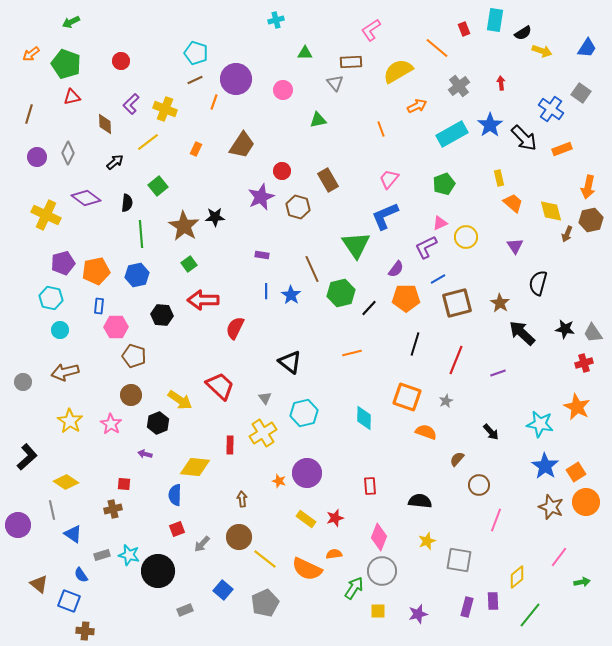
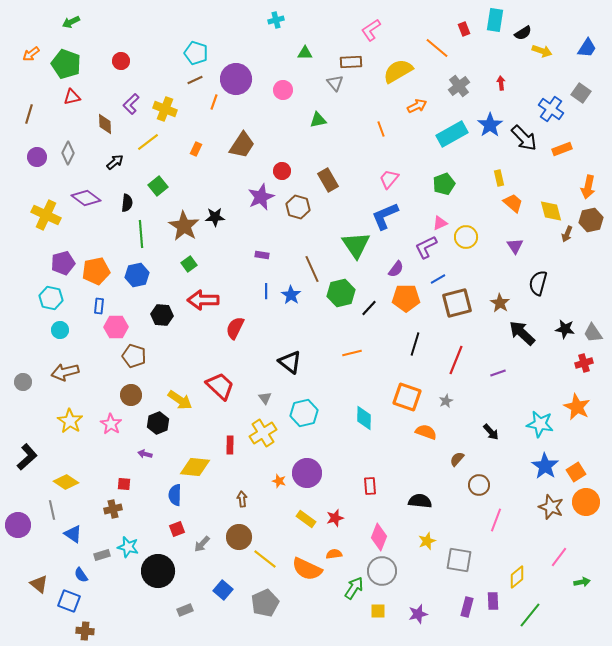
cyan star at (129, 555): moved 1 px left, 8 px up
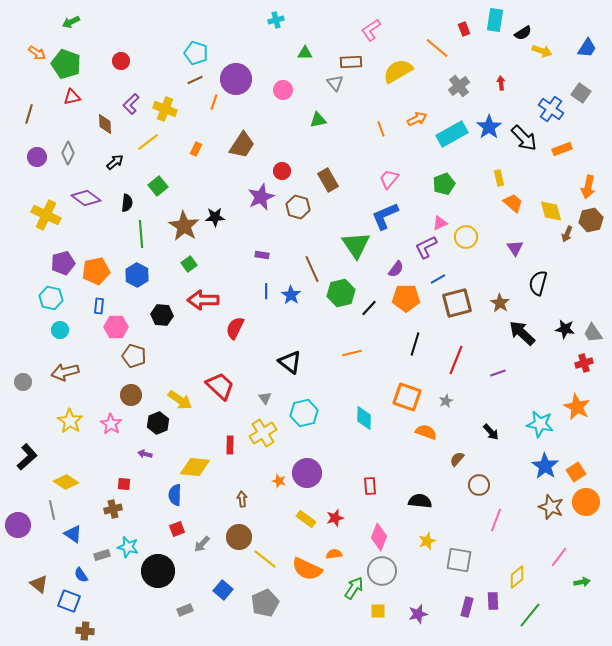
orange arrow at (31, 54): moved 6 px right, 1 px up; rotated 108 degrees counterclockwise
orange arrow at (417, 106): moved 13 px down
blue star at (490, 125): moved 1 px left, 2 px down
purple triangle at (515, 246): moved 2 px down
blue hexagon at (137, 275): rotated 20 degrees counterclockwise
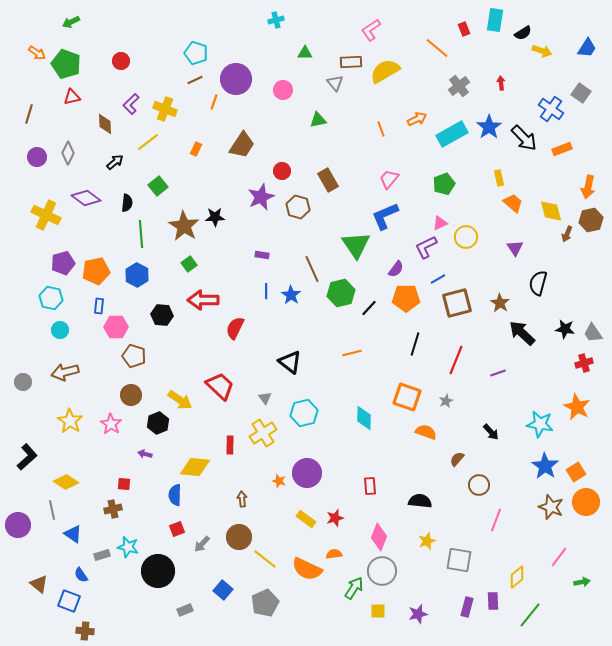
yellow semicircle at (398, 71): moved 13 px left
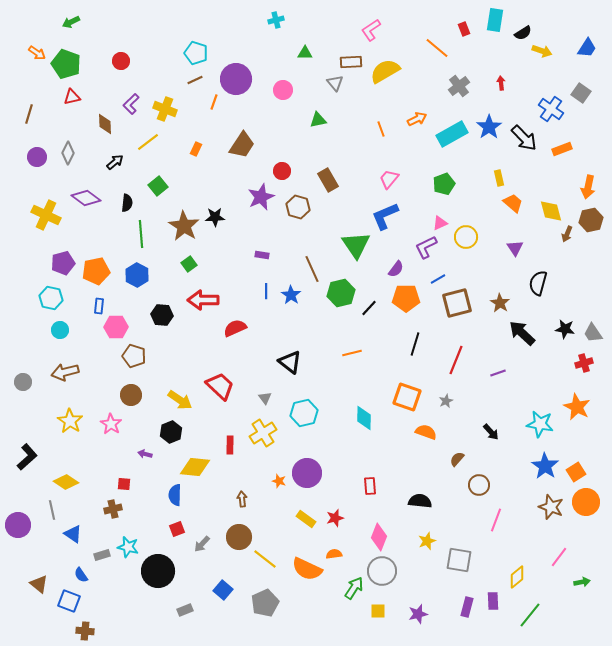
red semicircle at (235, 328): rotated 40 degrees clockwise
black hexagon at (158, 423): moved 13 px right, 9 px down
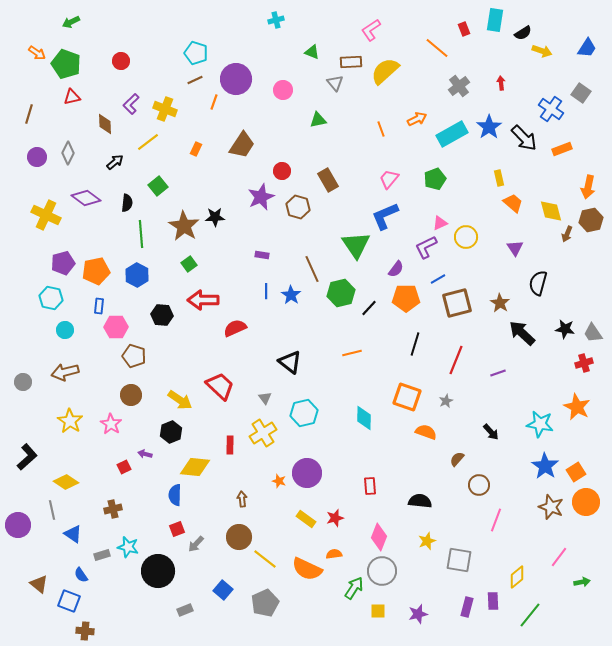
green triangle at (305, 53): moved 7 px right, 1 px up; rotated 21 degrees clockwise
yellow semicircle at (385, 71): rotated 12 degrees counterclockwise
green pentagon at (444, 184): moved 9 px left, 5 px up
cyan circle at (60, 330): moved 5 px right
red square at (124, 484): moved 17 px up; rotated 32 degrees counterclockwise
gray arrow at (202, 544): moved 6 px left
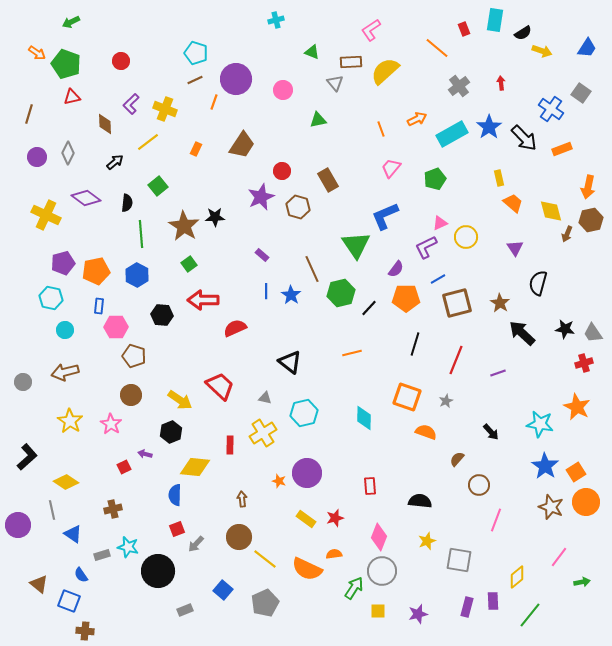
pink trapezoid at (389, 179): moved 2 px right, 11 px up
purple rectangle at (262, 255): rotated 32 degrees clockwise
gray triangle at (265, 398): rotated 40 degrees counterclockwise
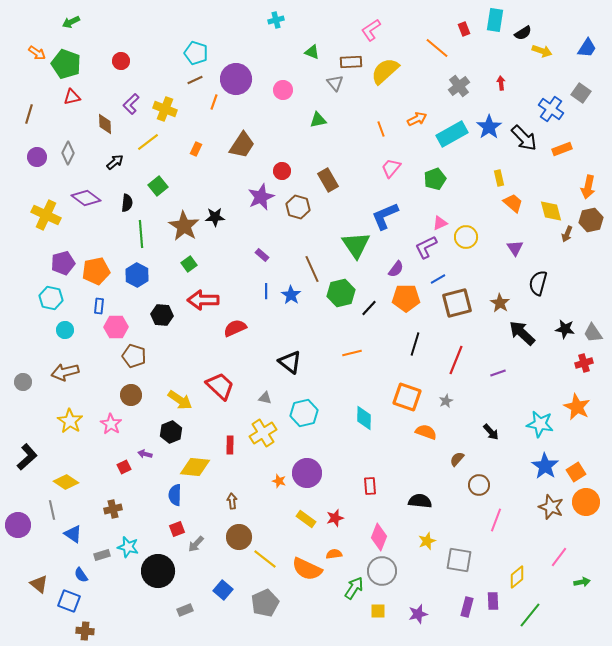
brown arrow at (242, 499): moved 10 px left, 2 px down
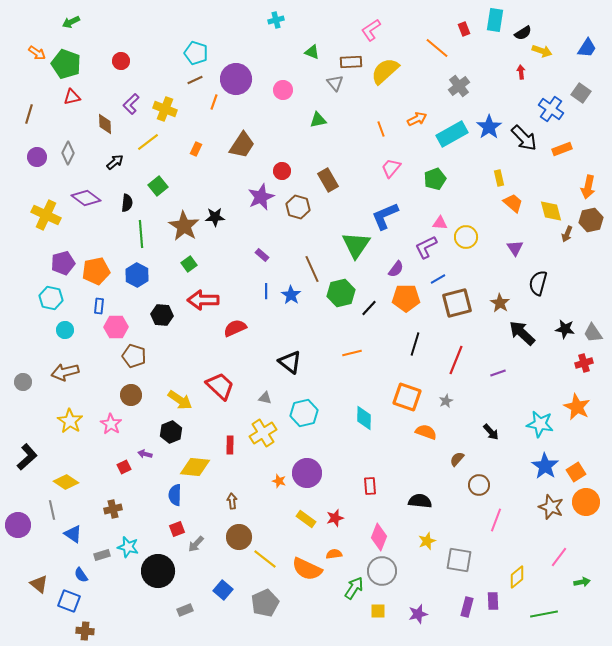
red arrow at (501, 83): moved 20 px right, 11 px up
pink triangle at (440, 223): rotated 28 degrees clockwise
green triangle at (356, 245): rotated 8 degrees clockwise
green line at (530, 615): moved 14 px right, 1 px up; rotated 40 degrees clockwise
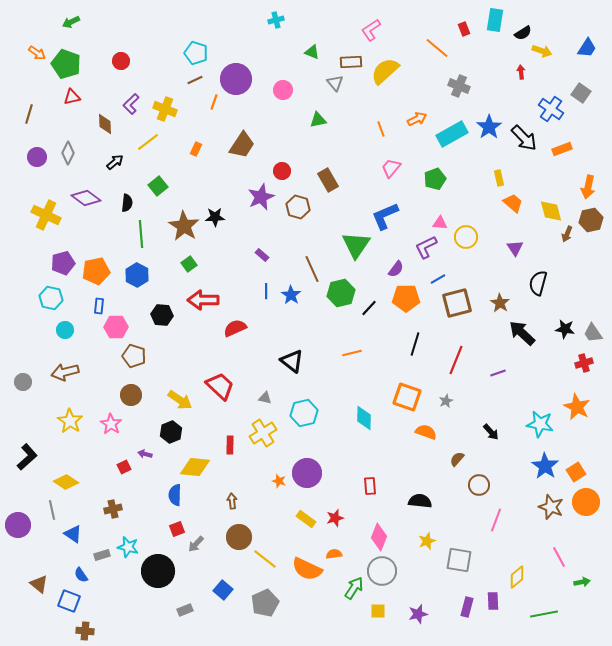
gray cross at (459, 86): rotated 30 degrees counterclockwise
black triangle at (290, 362): moved 2 px right, 1 px up
pink line at (559, 557): rotated 65 degrees counterclockwise
